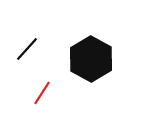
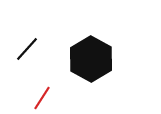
red line: moved 5 px down
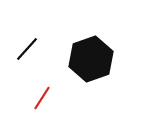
black hexagon: rotated 12 degrees clockwise
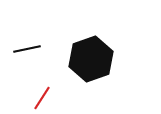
black line: rotated 36 degrees clockwise
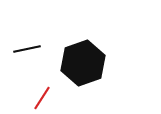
black hexagon: moved 8 px left, 4 px down
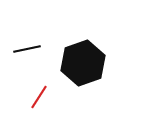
red line: moved 3 px left, 1 px up
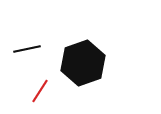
red line: moved 1 px right, 6 px up
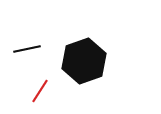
black hexagon: moved 1 px right, 2 px up
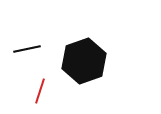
red line: rotated 15 degrees counterclockwise
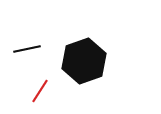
red line: rotated 15 degrees clockwise
